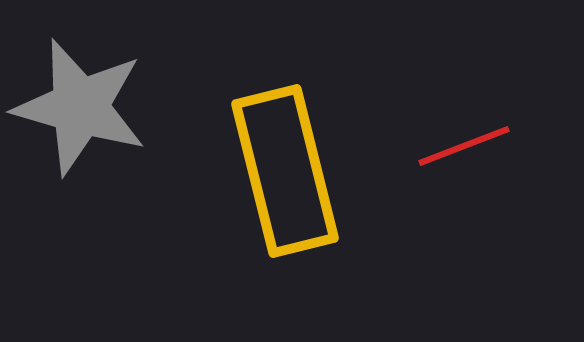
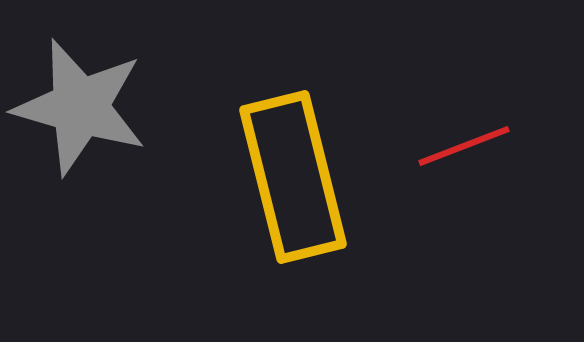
yellow rectangle: moved 8 px right, 6 px down
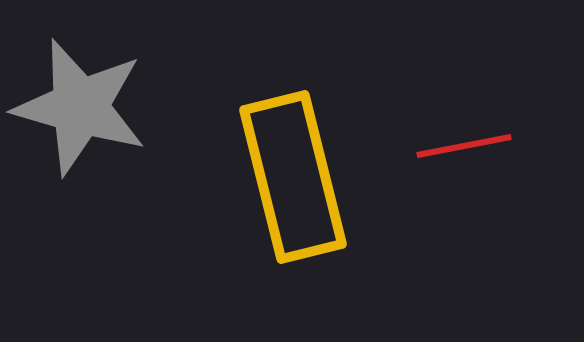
red line: rotated 10 degrees clockwise
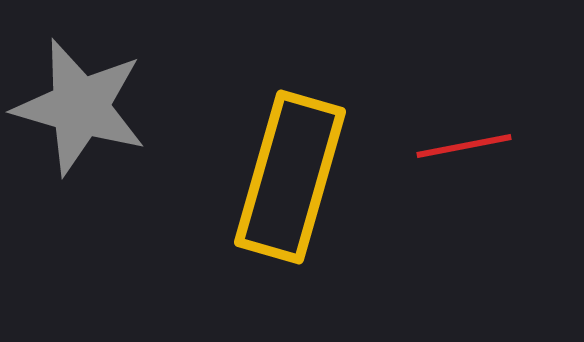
yellow rectangle: moved 3 px left; rotated 30 degrees clockwise
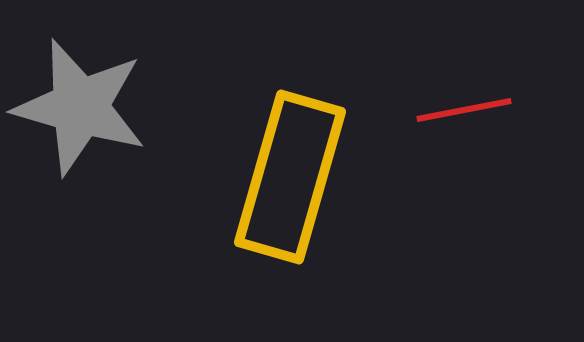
red line: moved 36 px up
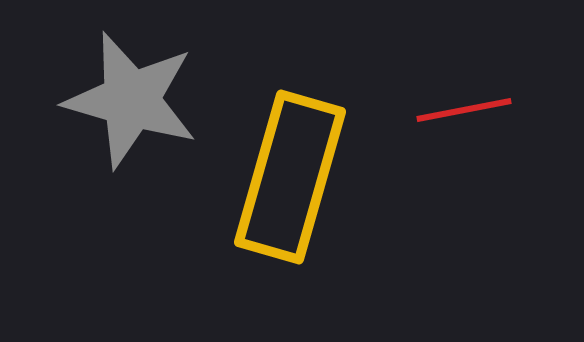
gray star: moved 51 px right, 7 px up
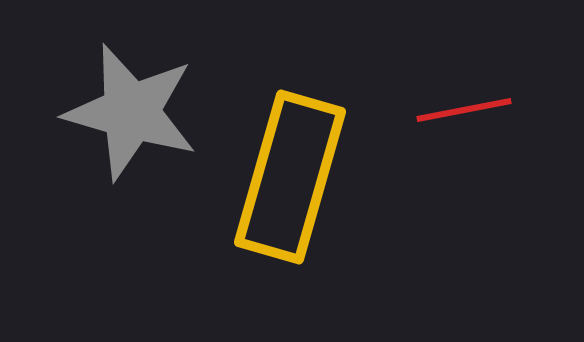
gray star: moved 12 px down
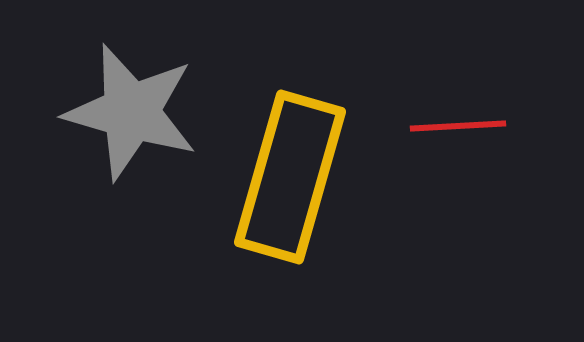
red line: moved 6 px left, 16 px down; rotated 8 degrees clockwise
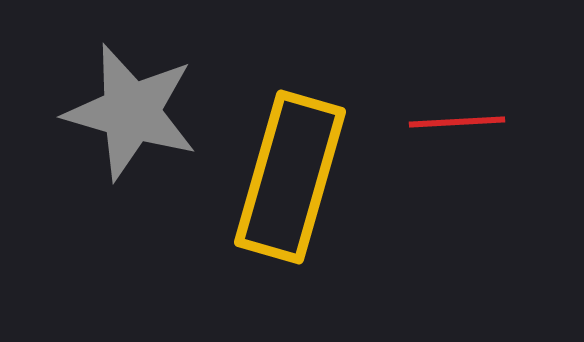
red line: moved 1 px left, 4 px up
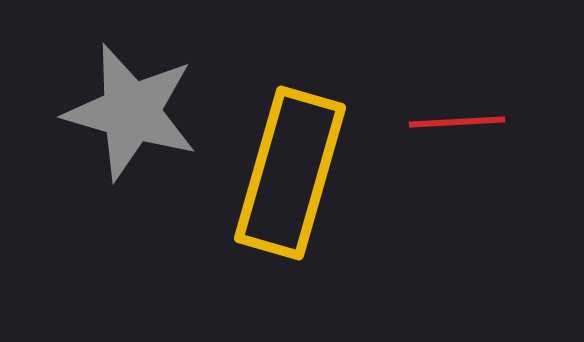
yellow rectangle: moved 4 px up
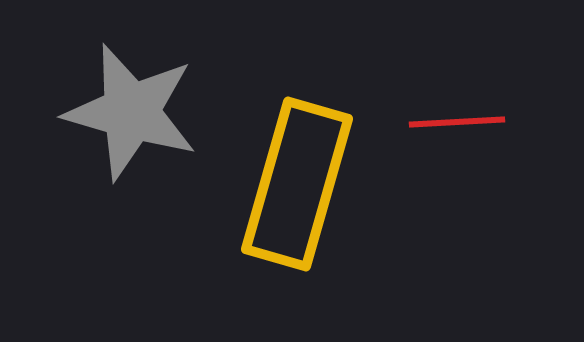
yellow rectangle: moved 7 px right, 11 px down
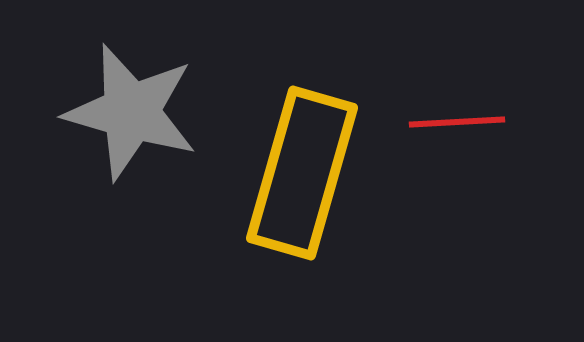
yellow rectangle: moved 5 px right, 11 px up
